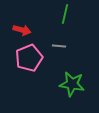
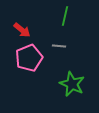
green line: moved 2 px down
red arrow: rotated 24 degrees clockwise
green star: rotated 15 degrees clockwise
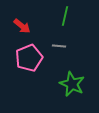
red arrow: moved 4 px up
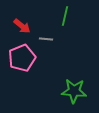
gray line: moved 13 px left, 7 px up
pink pentagon: moved 7 px left
green star: moved 2 px right, 7 px down; rotated 20 degrees counterclockwise
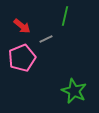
gray line: rotated 32 degrees counterclockwise
green star: rotated 20 degrees clockwise
